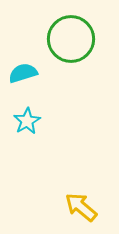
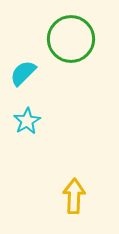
cyan semicircle: rotated 28 degrees counterclockwise
yellow arrow: moved 7 px left, 11 px up; rotated 52 degrees clockwise
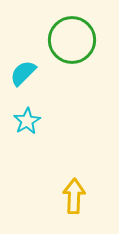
green circle: moved 1 px right, 1 px down
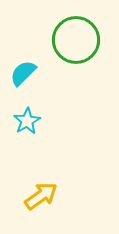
green circle: moved 4 px right
yellow arrow: moved 33 px left; rotated 52 degrees clockwise
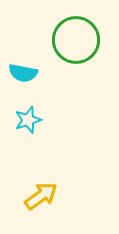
cyan semicircle: rotated 124 degrees counterclockwise
cyan star: moved 1 px right, 1 px up; rotated 12 degrees clockwise
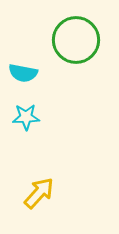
cyan star: moved 2 px left, 3 px up; rotated 16 degrees clockwise
yellow arrow: moved 2 px left, 3 px up; rotated 12 degrees counterclockwise
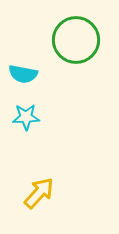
cyan semicircle: moved 1 px down
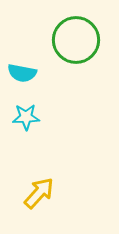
cyan semicircle: moved 1 px left, 1 px up
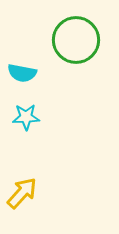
yellow arrow: moved 17 px left
